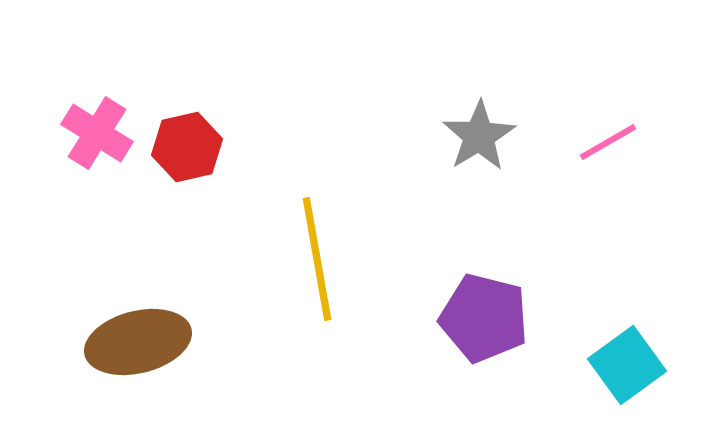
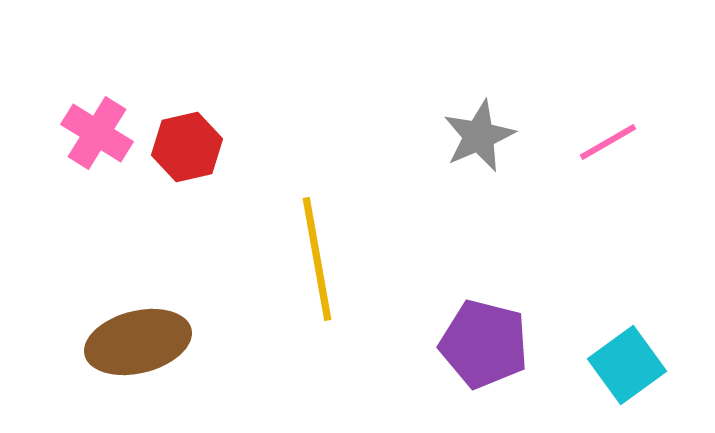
gray star: rotated 8 degrees clockwise
purple pentagon: moved 26 px down
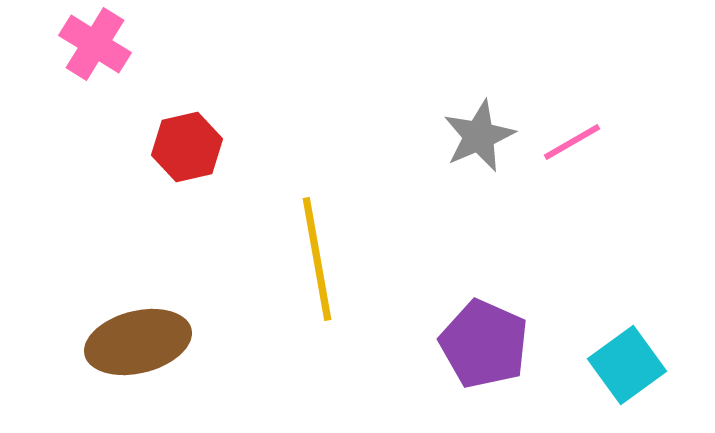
pink cross: moved 2 px left, 89 px up
pink line: moved 36 px left
purple pentagon: rotated 10 degrees clockwise
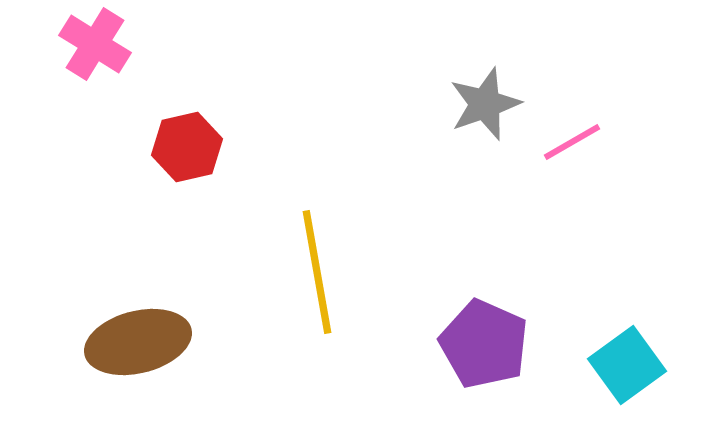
gray star: moved 6 px right, 32 px up; rotated 4 degrees clockwise
yellow line: moved 13 px down
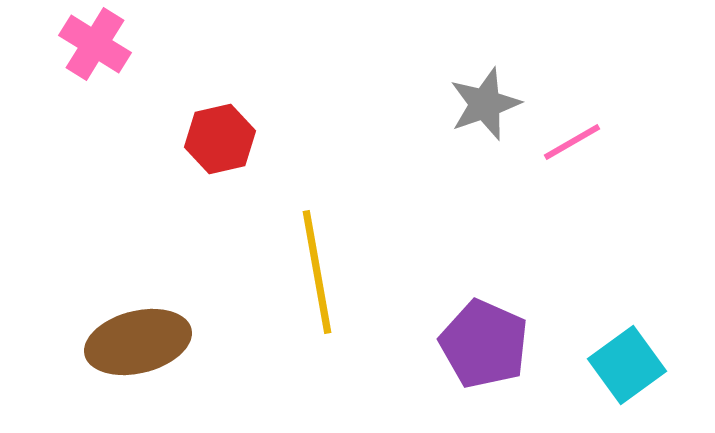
red hexagon: moved 33 px right, 8 px up
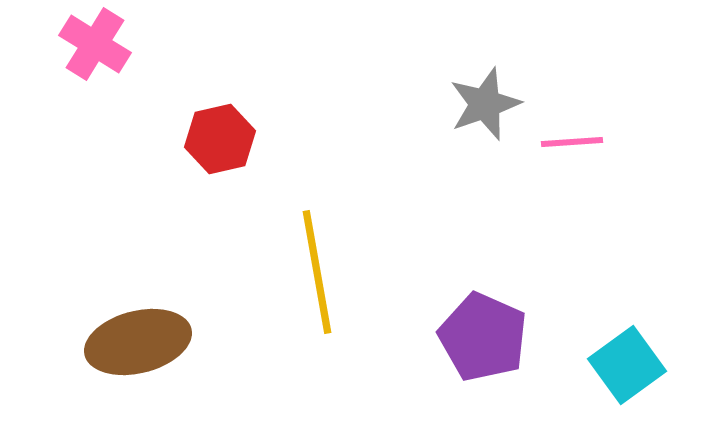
pink line: rotated 26 degrees clockwise
purple pentagon: moved 1 px left, 7 px up
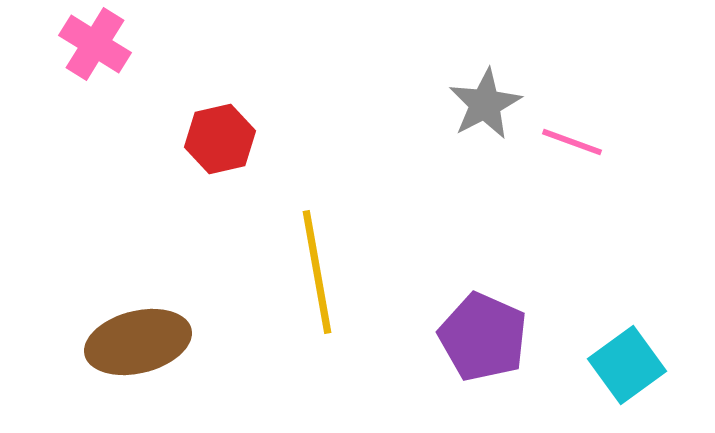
gray star: rotated 8 degrees counterclockwise
pink line: rotated 24 degrees clockwise
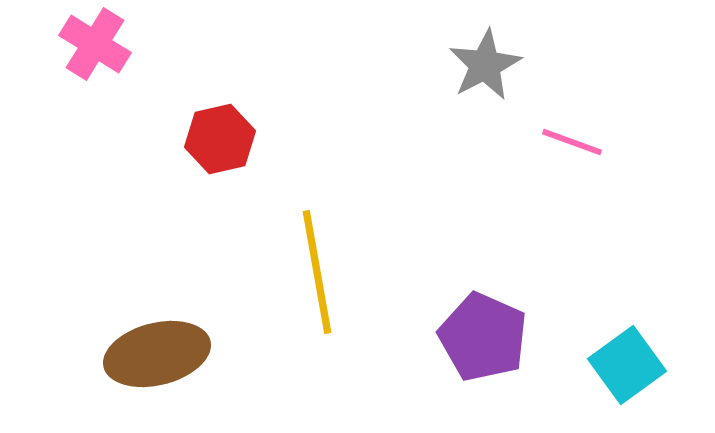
gray star: moved 39 px up
brown ellipse: moved 19 px right, 12 px down
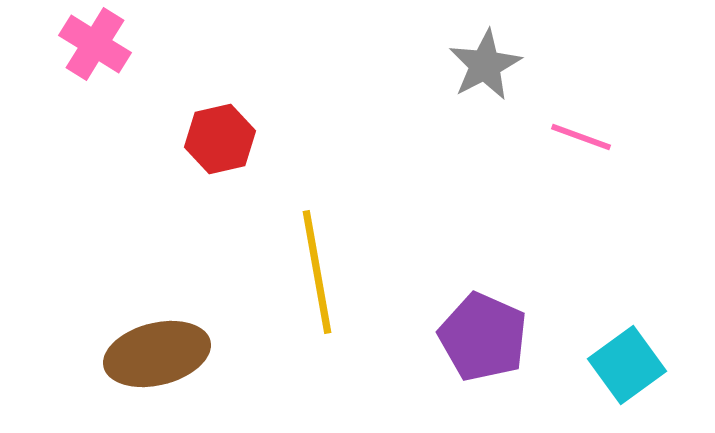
pink line: moved 9 px right, 5 px up
